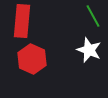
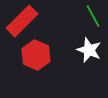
red rectangle: rotated 40 degrees clockwise
red hexagon: moved 4 px right, 4 px up
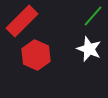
green line: rotated 70 degrees clockwise
white star: moved 1 px up
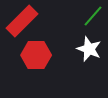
red hexagon: rotated 24 degrees counterclockwise
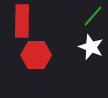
red rectangle: rotated 44 degrees counterclockwise
white star: moved 2 px right, 2 px up
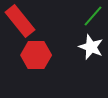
red rectangle: moved 2 px left; rotated 40 degrees counterclockwise
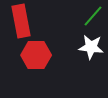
red rectangle: moved 1 px right; rotated 28 degrees clockwise
white star: rotated 15 degrees counterclockwise
